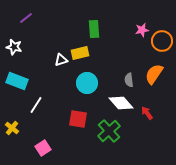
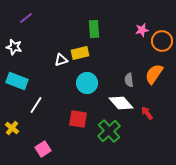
pink square: moved 1 px down
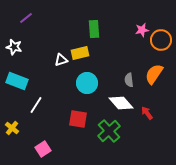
orange circle: moved 1 px left, 1 px up
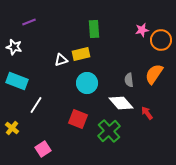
purple line: moved 3 px right, 4 px down; rotated 16 degrees clockwise
yellow rectangle: moved 1 px right, 1 px down
red square: rotated 12 degrees clockwise
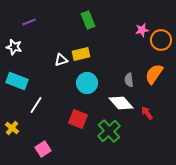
green rectangle: moved 6 px left, 9 px up; rotated 18 degrees counterclockwise
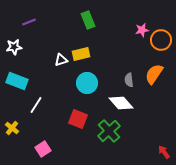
white star: rotated 21 degrees counterclockwise
red arrow: moved 17 px right, 39 px down
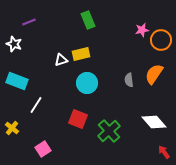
white star: moved 3 px up; rotated 28 degrees clockwise
white diamond: moved 33 px right, 19 px down
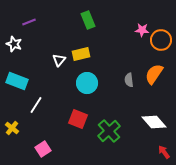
pink star: rotated 16 degrees clockwise
white triangle: moved 2 px left; rotated 32 degrees counterclockwise
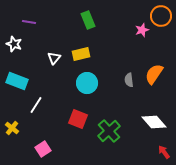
purple line: rotated 32 degrees clockwise
pink star: rotated 24 degrees counterclockwise
orange circle: moved 24 px up
white triangle: moved 5 px left, 2 px up
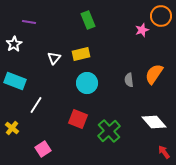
white star: rotated 21 degrees clockwise
cyan rectangle: moved 2 px left
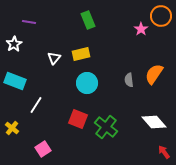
pink star: moved 1 px left, 1 px up; rotated 16 degrees counterclockwise
green cross: moved 3 px left, 4 px up; rotated 10 degrees counterclockwise
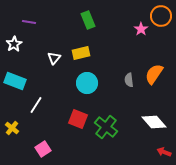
yellow rectangle: moved 1 px up
red arrow: rotated 32 degrees counterclockwise
